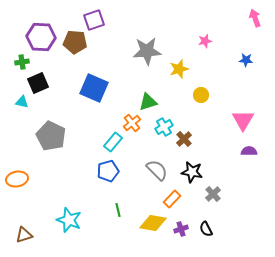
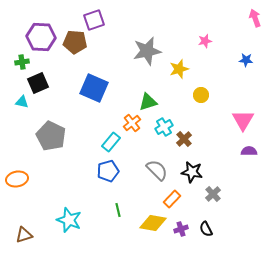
gray star: rotated 8 degrees counterclockwise
cyan rectangle: moved 2 px left
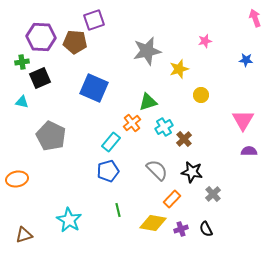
black square: moved 2 px right, 5 px up
cyan star: rotated 10 degrees clockwise
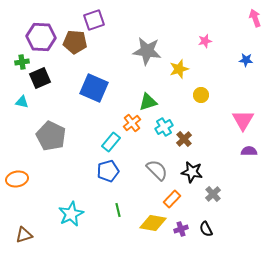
gray star: rotated 20 degrees clockwise
cyan star: moved 2 px right, 6 px up; rotated 15 degrees clockwise
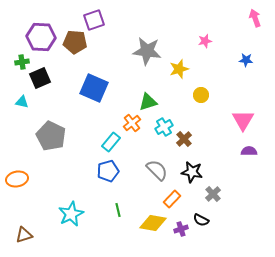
black semicircle: moved 5 px left, 9 px up; rotated 35 degrees counterclockwise
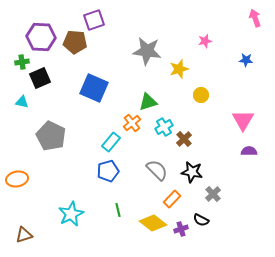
yellow diamond: rotated 28 degrees clockwise
